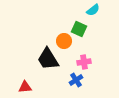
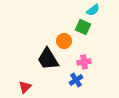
green square: moved 4 px right, 2 px up
red triangle: rotated 40 degrees counterclockwise
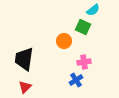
black trapezoid: moved 24 px left; rotated 40 degrees clockwise
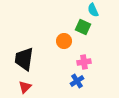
cyan semicircle: rotated 104 degrees clockwise
blue cross: moved 1 px right, 1 px down
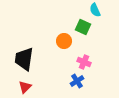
cyan semicircle: moved 2 px right
pink cross: rotated 32 degrees clockwise
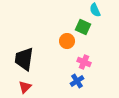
orange circle: moved 3 px right
